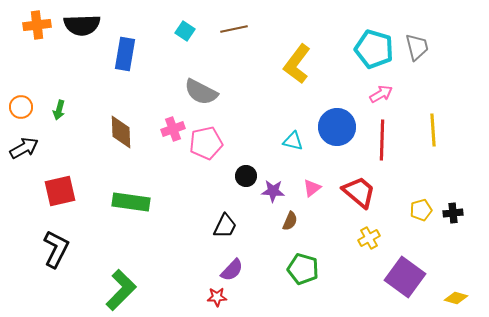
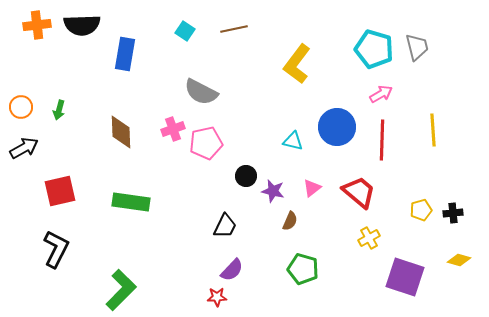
purple star: rotated 10 degrees clockwise
purple square: rotated 18 degrees counterclockwise
yellow diamond: moved 3 px right, 38 px up
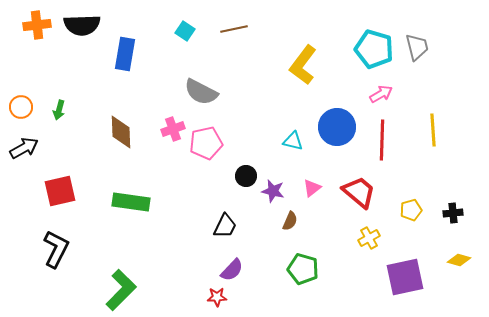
yellow L-shape: moved 6 px right, 1 px down
yellow pentagon: moved 10 px left
purple square: rotated 30 degrees counterclockwise
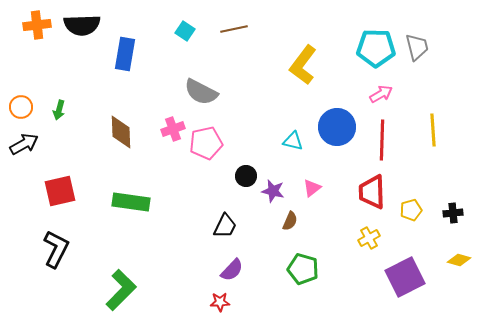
cyan pentagon: moved 2 px right, 1 px up; rotated 15 degrees counterclockwise
black arrow: moved 4 px up
red trapezoid: moved 13 px right; rotated 132 degrees counterclockwise
purple square: rotated 15 degrees counterclockwise
red star: moved 3 px right, 5 px down
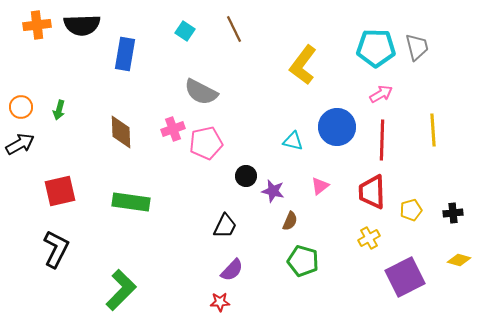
brown line: rotated 76 degrees clockwise
black arrow: moved 4 px left
pink triangle: moved 8 px right, 2 px up
green pentagon: moved 8 px up
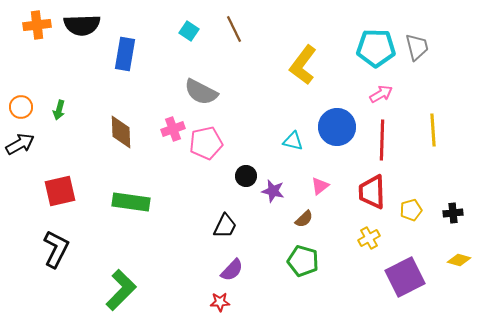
cyan square: moved 4 px right
brown semicircle: moved 14 px right, 2 px up; rotated 24 degrees clockwise
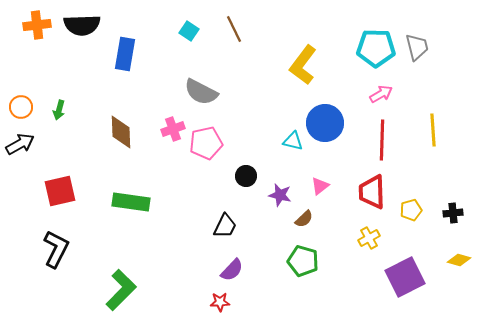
blue circle: moved 12 px left, 4 px up
purple star: moved 7 px right, 4 px down
